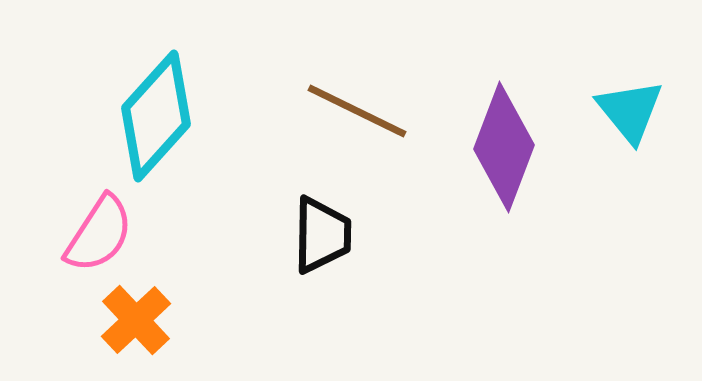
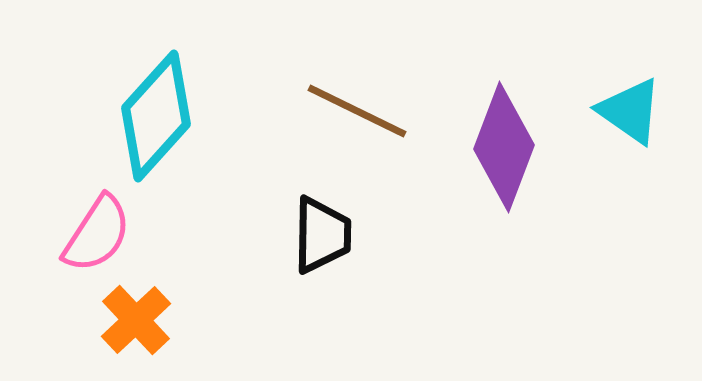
cyan triangle: rotated 16 degrees counterclockwise
pink semicircle: moved 2 px left
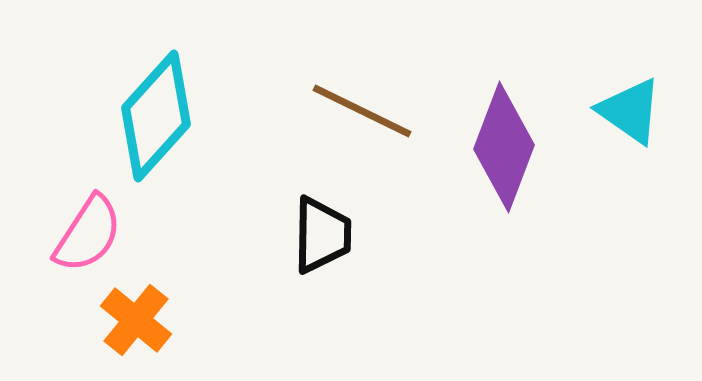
brown line: moved 5 px right
pink semicircle: moved 9 px left
orange cross: rotated 8 degrees counterclockwise
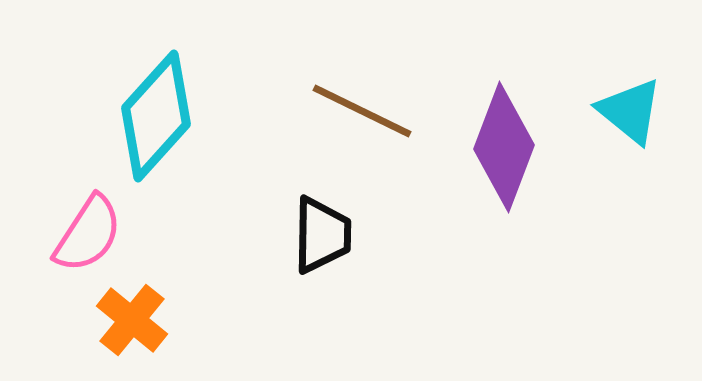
cyan triangle: rotated 4 degrees clockwise
orange cross: moved 4 px left
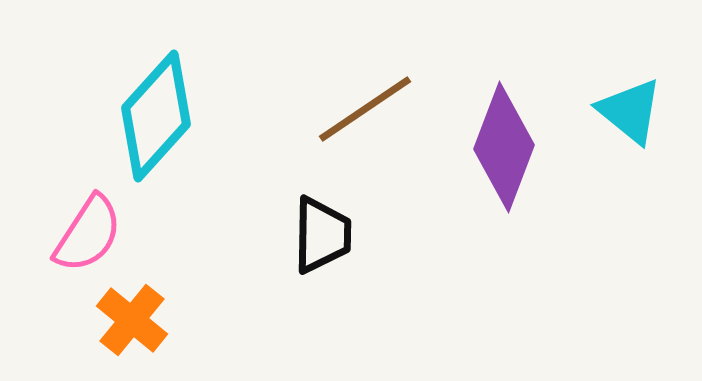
brown line: moved 3 px right, 2 px up; rotated 60 degrees counterclockwise
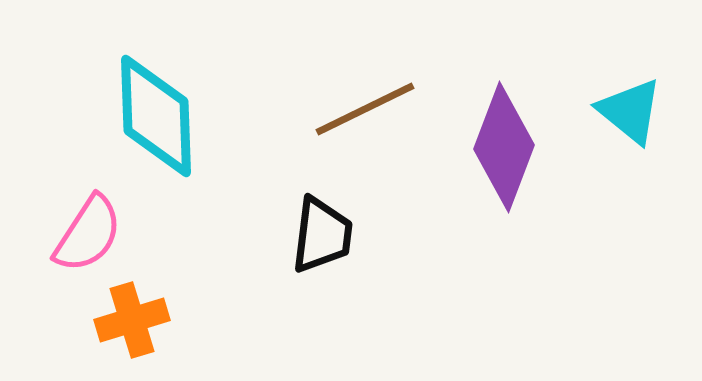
brown line: rotated 8 degrees clockwise
cyan diamond: rotated 44 degrees counterclockwise
black trapezoid: rotated 6 degrees clockwise
orange cross: rotated 34 degrees clockwise
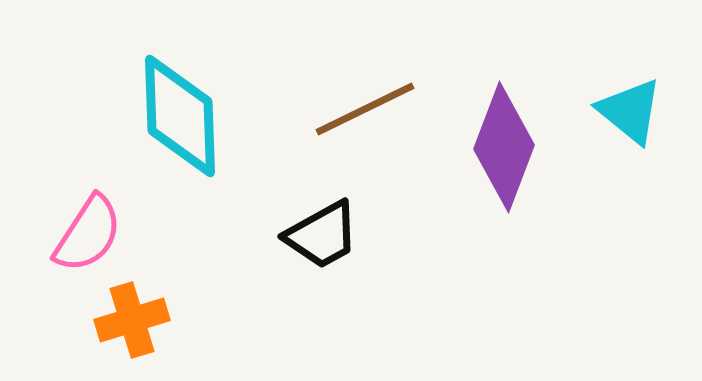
cyan diamond: moved 24 px right
black trapezoid: rotated 54 degrees clockwise
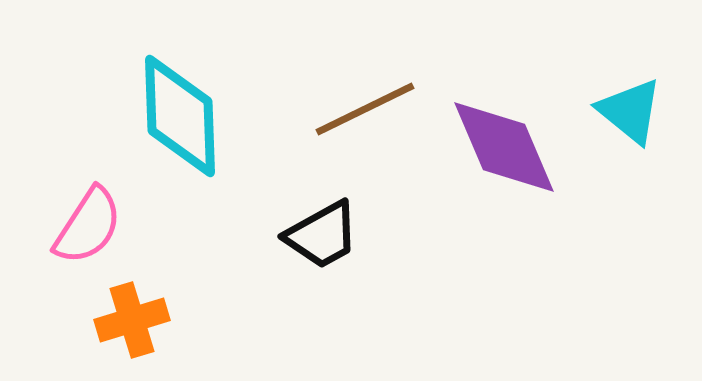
purple diamond: rotated 44 degrees counterclockwise
pink semicircle: moved 8 px up
